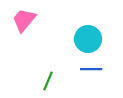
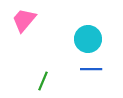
green line: moved 5 px left
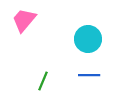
blue line: moved 2 px left, 6 px down
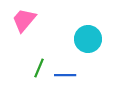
blue line: moved 24 px left
green line: moved 4 px left, 13 px up
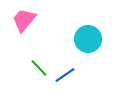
green line: rotated 66 degrees counterclockwise
blue line: rotated 35 degrees counterclockwise
